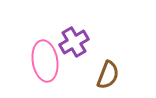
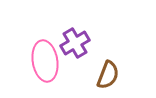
purple cross: moved 1 px right, 1 px down
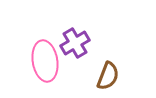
brown semicircle: moved 1 px down
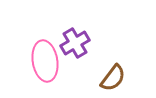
brown semicircle: moved 5 px right, 2 px down; rotated 16 degrees clockwise
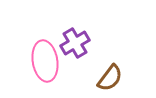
brown semicircle: moved 3 px left
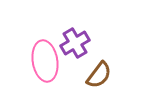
brown semicircle: moved 11 px left, 3 px up
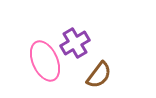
pink ellipse: rotated 15 degrees counterclockwise
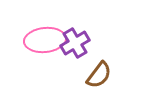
pink ellipse: moved 21 px up; rotated 72 degrees counterclockwise
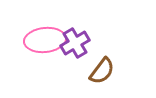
brown semicircle: moved 3 px right, 4 px up
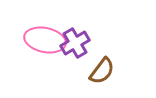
pink ellipse: rotated 18 degrees clockwise
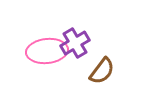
pink ellipse: moved 2 px right, 11 px down; rotated 18 degrees counterclockwise
